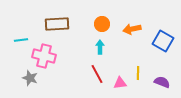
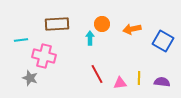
cyan arrow: moved 10 px left, 9 px up
yellow line: moved 1 px right, 5 px down
purple semicircle: rotated 14 degrees counterclockwise
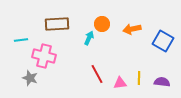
cyan arrow: moved 1 px left; rotated 24 degrees clockwise
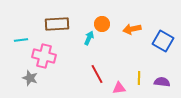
pink triangle: moved 1 px left, 5 px down
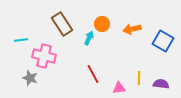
brown rectangle: moved 5 px right; rotated 60 degrees clockwise
red line: moved 4 px left
purple semicircle: moved 1 px left, 2 px down
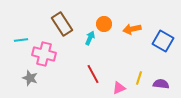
orange circle: moved 2 px right
cyan arrow: moved 1 px right
pink cross: moved 2 px up
yellow line: rotated 16 degrees clockwise
pink triangle: rotated 16 degrees counterclockwise
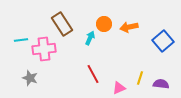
orange arrow: moved 3 px left, 2 px up
blue square: rotated 20 degrees clockwise
pink cross: moved 5 px up; rotated 20 degrees counterclockwise
yellow line: moved 1 px right
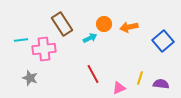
cyan arrow: rotated 40 degrees clockwise
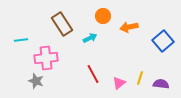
orange circle: moved 1 px left, 8 px up
pink cross: moved 2 px right, 9 px down
gray star: moved 6 px right, 3 px down
pink triangle: moved 5 px up; rotated 16 degrees counterclockwise
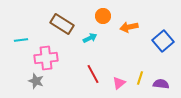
brown rectangle: rotated 25 degrees counterclockwise
